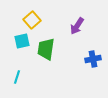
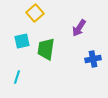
yellow square: moved 3 px right, 7 px up
purple arrow: moved 2 px right, 2 px down
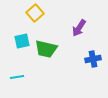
green trapezoid: rotated 85 degrees counterclockwise
cyan line: rotated 64 degrees clockwise
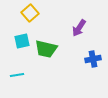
yellow square: moved 5 px left
cyan line: moved 2 px up
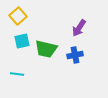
yellow square: moved 12 px left, 3 px down
blue cross: moved 18 px left, 4 px up
cyan line: moved 1 px up; rotated 16 degrees clockwise
